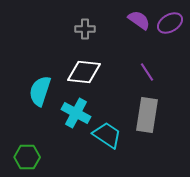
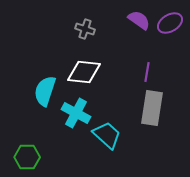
gray cross: rotated 18 degrees clockwise
purple line: rotated 42 degrees clockwise
cyan semicircle: moved 5 px right
gray rectangle: moved 5 px right, 7 px up
cyan trapezoid: rotated 8 degrees clockwise
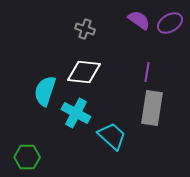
cyan trapezoid: moved 5 px right, 1 px down
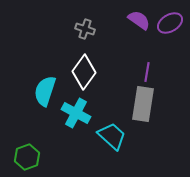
white diamond: rotated 60 degrees counterclockwise
gray rectangle: moved 9 px left, 4 px up
green hexagon: rotated 20 degrees counterclockwise
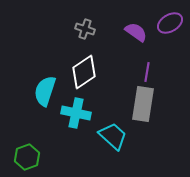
purple semicircle: moved 3 px left, 12 px down
white diamond: rotated 20 degrees clockwise
cyan cross: rotated 16 degrees counterclockwise
cyan trapezoid: moved 1 px right
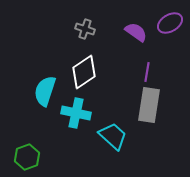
gray rectangle: moved 6 px right, 1 px down
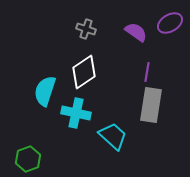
gray cross: moved 1 px right
gray rectangle: moved 2 px right
green hexagon: moved 1 px right, 2 px down
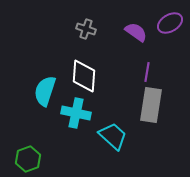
white diamond: moved 4 px down; rotated 52 degrees counterclockwise
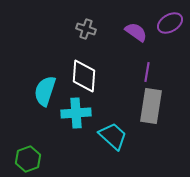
gray rectangle: moved 1 px down
cyan cross: rotated 16 degrees counterclockwise
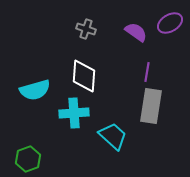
cyan semicircle: moved 10 px left, 1 px up; rotated 124 degrees counterclockwise
cyan cross: moved 2 px left
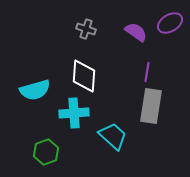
green hexagon: moved 18 px right, 7 px up
